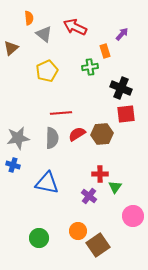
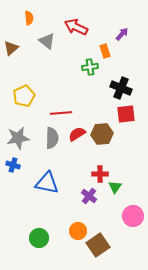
red arrow: moved 1 px right
gray triangle: moved 3 px right, 7 px down
yellow pentagon: moved 23 px left, 25 px down
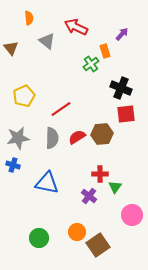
brown triangle: rotated 28 degrees counterclockwise
green cross: moved 1 px right, 3 px up; rotated 28 degrees counterclockwise
red line: moved 4 px up; rotated 30 degrees counterclockwise
red semicircle: moved 3 px down
pink circle: moved 1 px left, 1 px up
orange circle: moved 1 px left, 1 px down
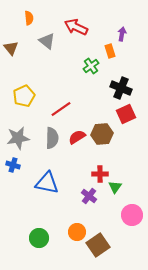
purple arrow: rotated 32 degrees counterclockwise
orange rectangle: moved 5 px right
green cross: moved 2 px down
red square: rotated 18 degrees counterclockwise
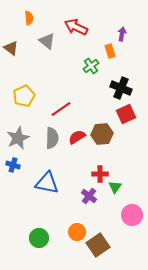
brown triangle: rotated 14 degrees counterclockwise
gray star: rotated 15 degrees counterclockwise
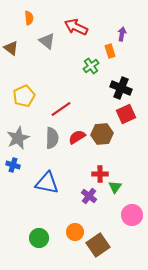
orange circle: moved 2 px left
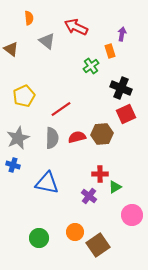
brown triangle: moved 1 px down
red semicircle: rotated 18 degrees clockwise
green triangle: rotated 24 degrees clockwise
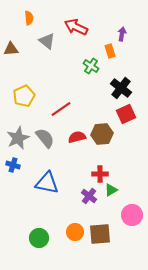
brown triangle: rotated 42 degrees counterclockwise
green cross: rotated 21 degrees counterclockwise
black cross: rotated 15 degrees clockwise
gray semicircle: moved 7 px left; rotated 40 degrees counterclockwise
green triangle: moved 4 px left, 3 px down
brown square: moved 2 px right, 11 px up; rotated 30 degrees clockwise
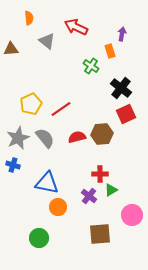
yellow pentagon: moved 7 px right, 8 px down
orange circle: moved 17 px left, 25 px up
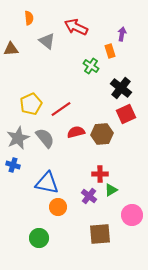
red semicircle: moved 1 px left, 5 px up
